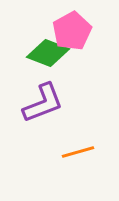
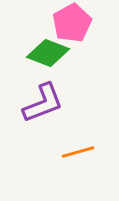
pink pentagon: moved 8 px up
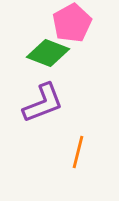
orange line: rotated 60 degrees counterclockwise
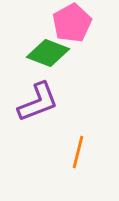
purple L-shape: moved 5 px left, 1 px up
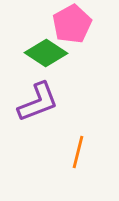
pink pentagon: moved 1 px down
green diamond: moved 2 px left; rotated 12 degrees clockwise
